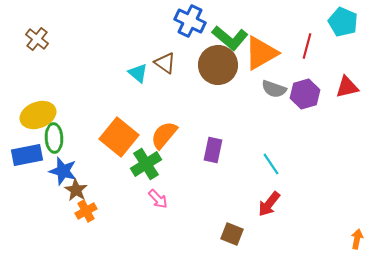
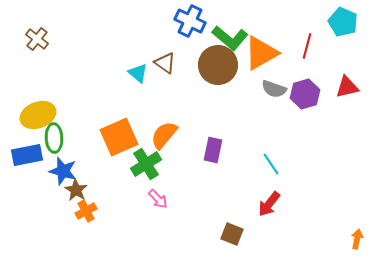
orange square: rotated 27 degrees clockwise
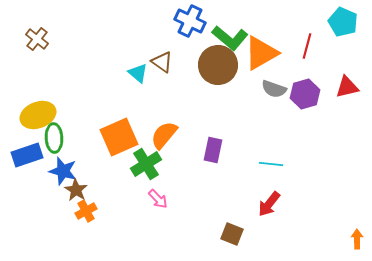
brown triangle: moved 3 px left, 1 px up
blue rectangle: rotated 8 degrees counterclockwise
cyan line: rotated 50 degrees counterclockwise
orange arrow: rotated 12 degrees counterclockwise
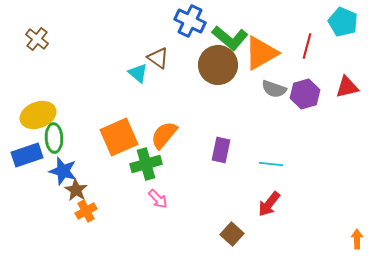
brown triangle: moved 4 px left, 4 px up
purple rectangle: moved 8 px right
green cross: rotated 16 degrees clockwise
brown square: rotated 20 degrees clockwise
